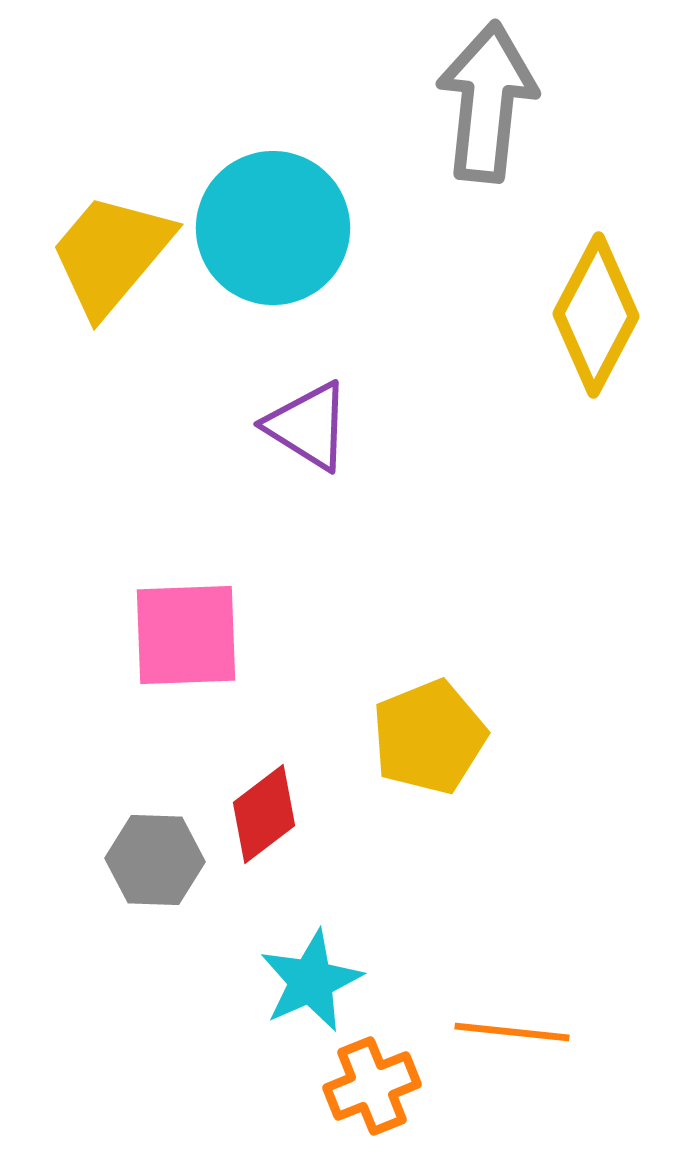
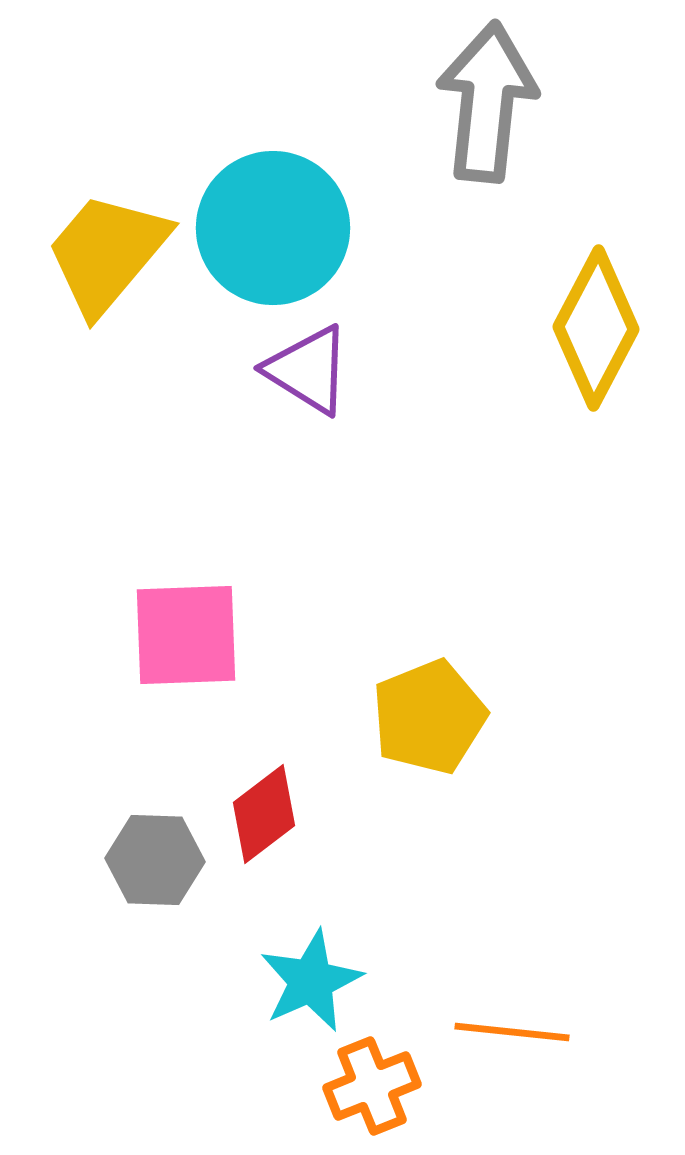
yellow trapezoid: moved 4 px left, 1 px up
yellow diamond: moved 13 px down
purple triangle: moved 56 px up
yellow pentagon: moved 20 px up
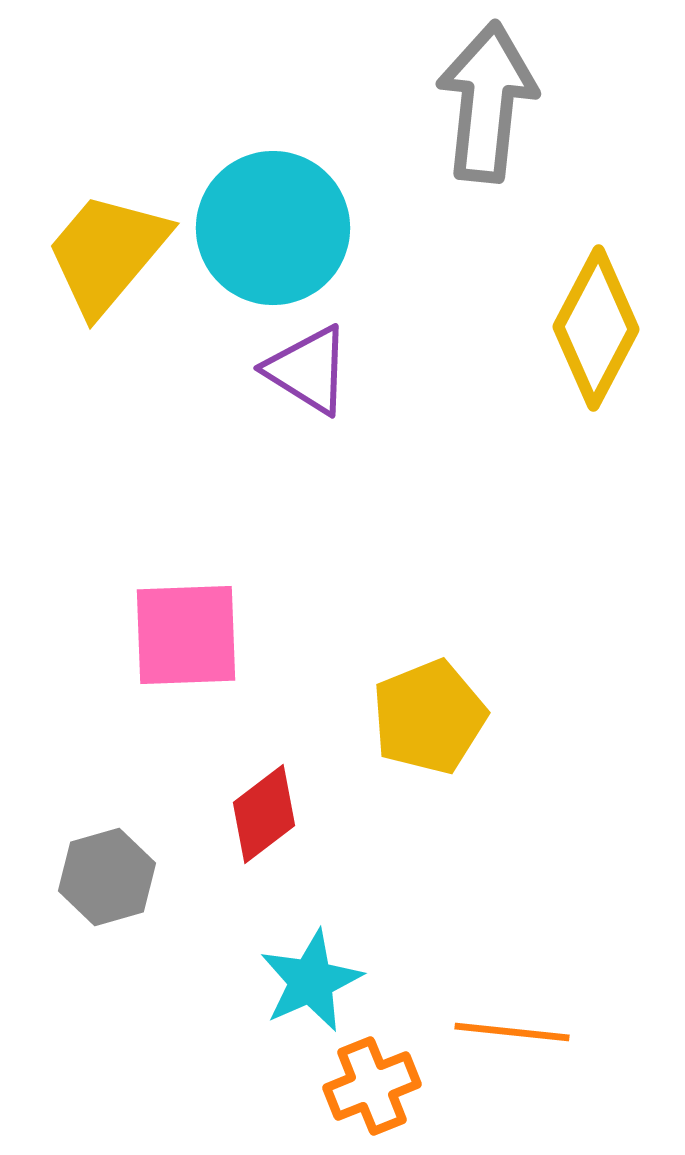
gray hexagon: moved 48 px left, 17 px down; rotated 18 degrees counterclockwise
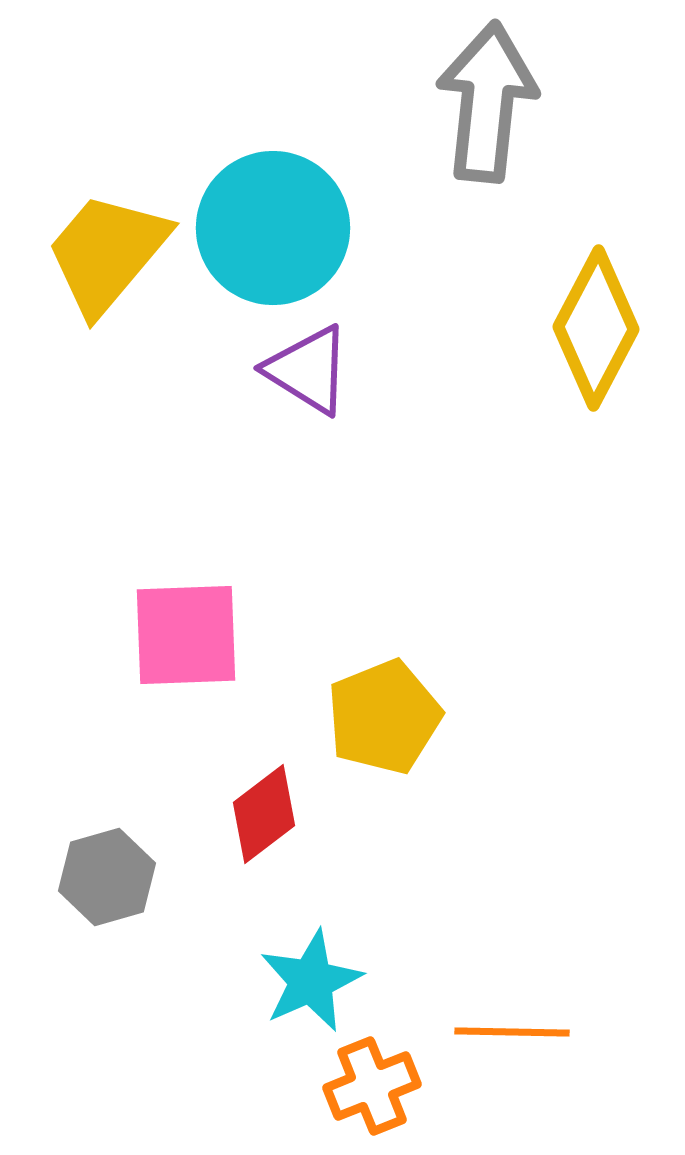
yellow pentagon: moved 45 px left
orange line: rotated 5 degrees counterclockwise
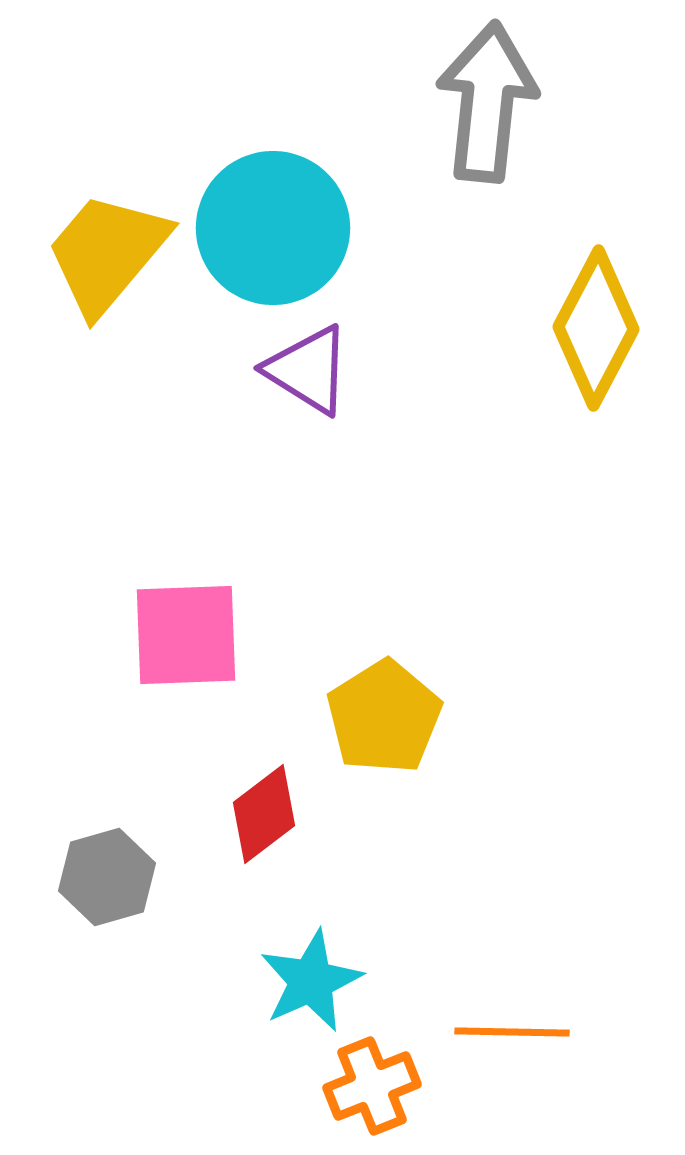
yellow pentagon: rotated 10 degrees counterclockwise
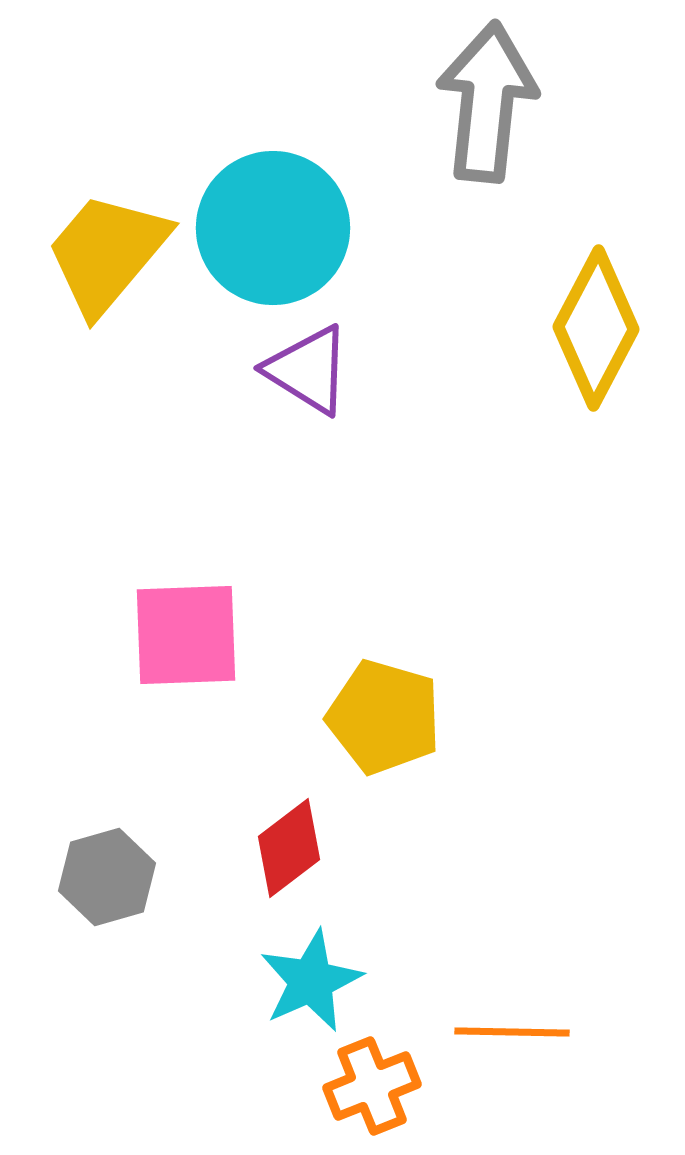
yellow pentagon: rotated 24 degrees counterclockwise
red diamond: moved 25 px right, 34 px down
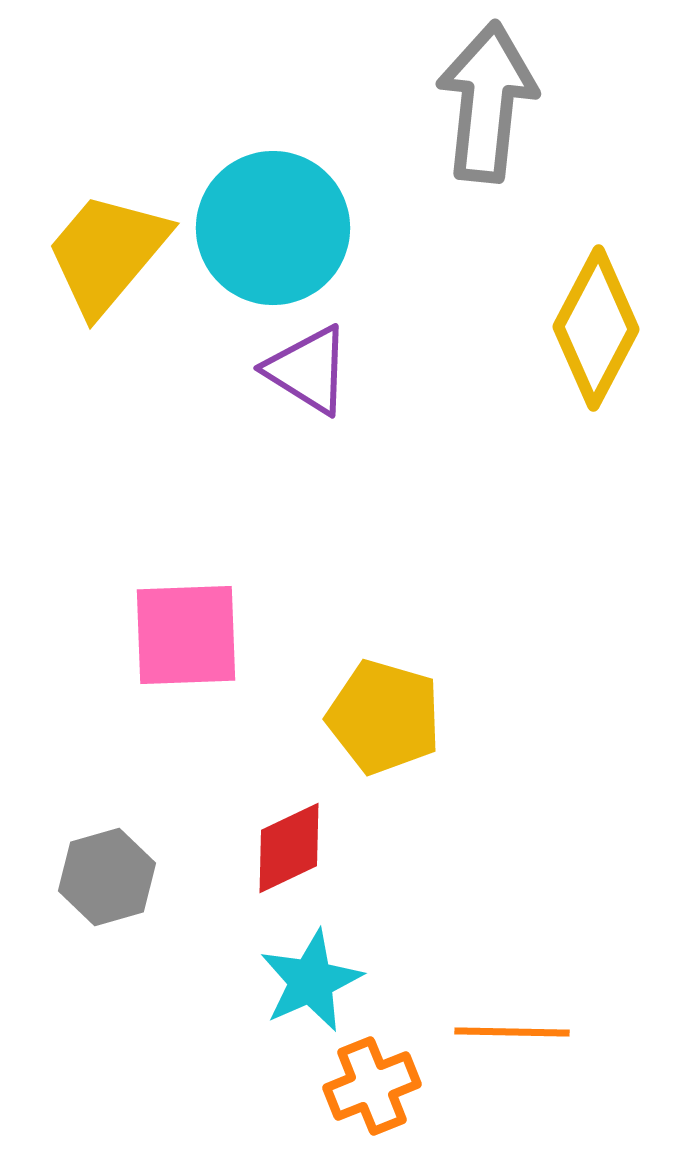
red diamond: rotated 12 degrees clockwise
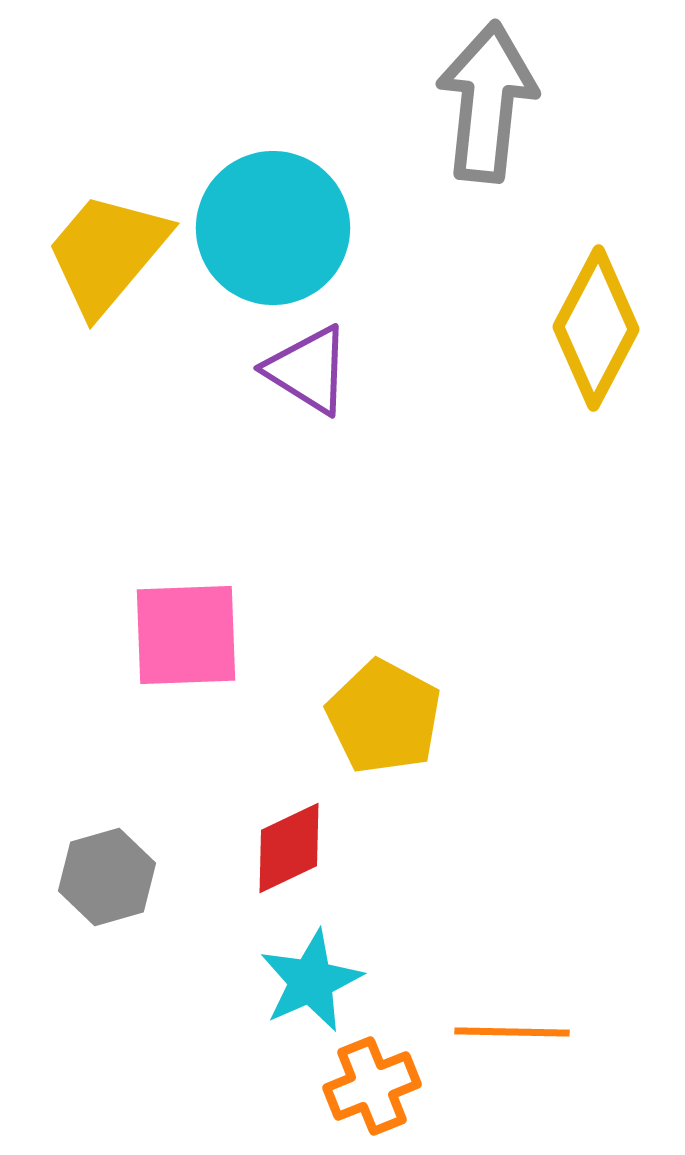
yellow pentagon: rotated 12 degrees clockwise
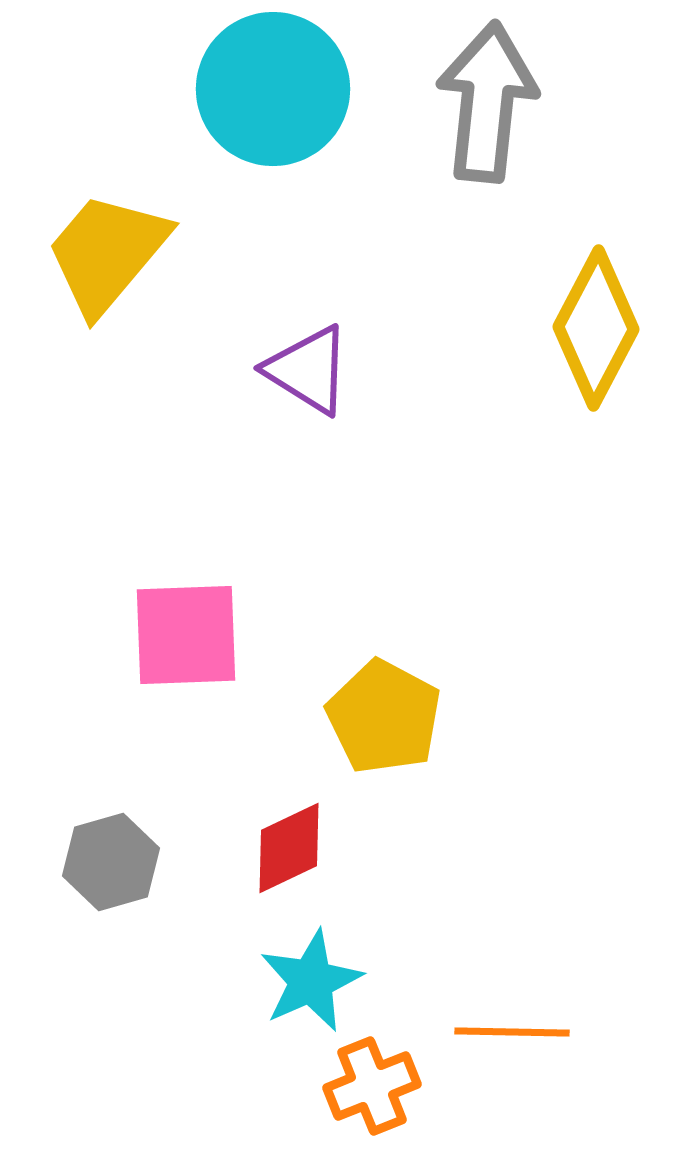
cyan circle: moved 139 px up
gray hexagon: moved 4 px right, 15 px up
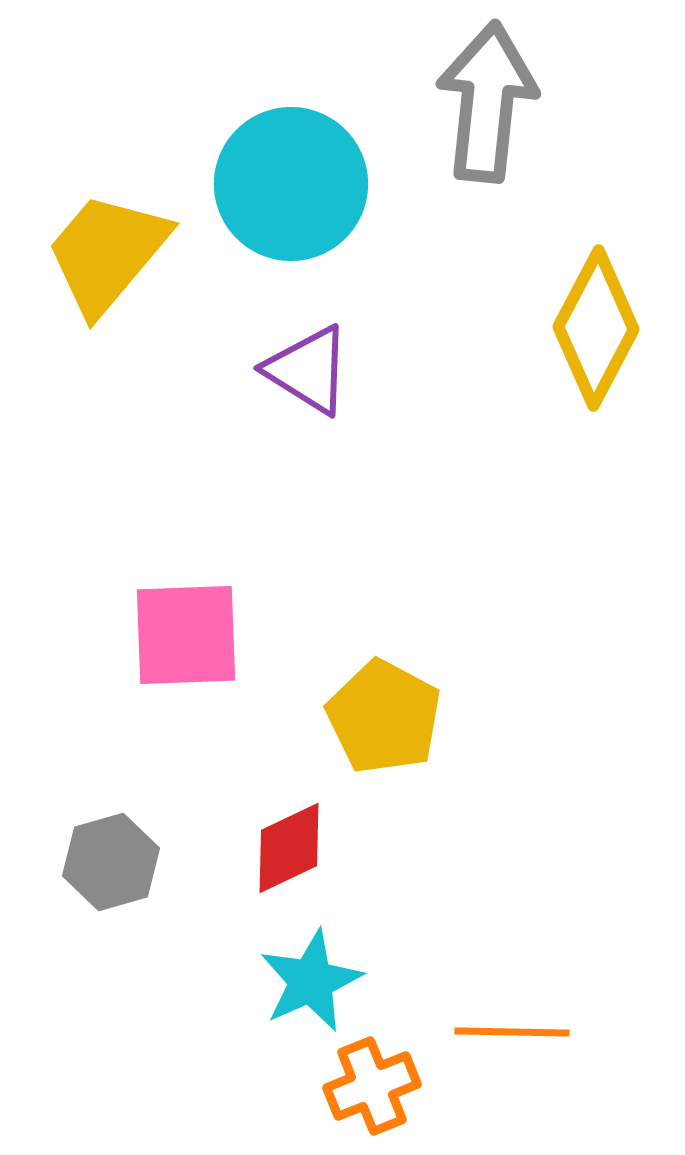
cyan circle: moved 18 px right, 95 px down
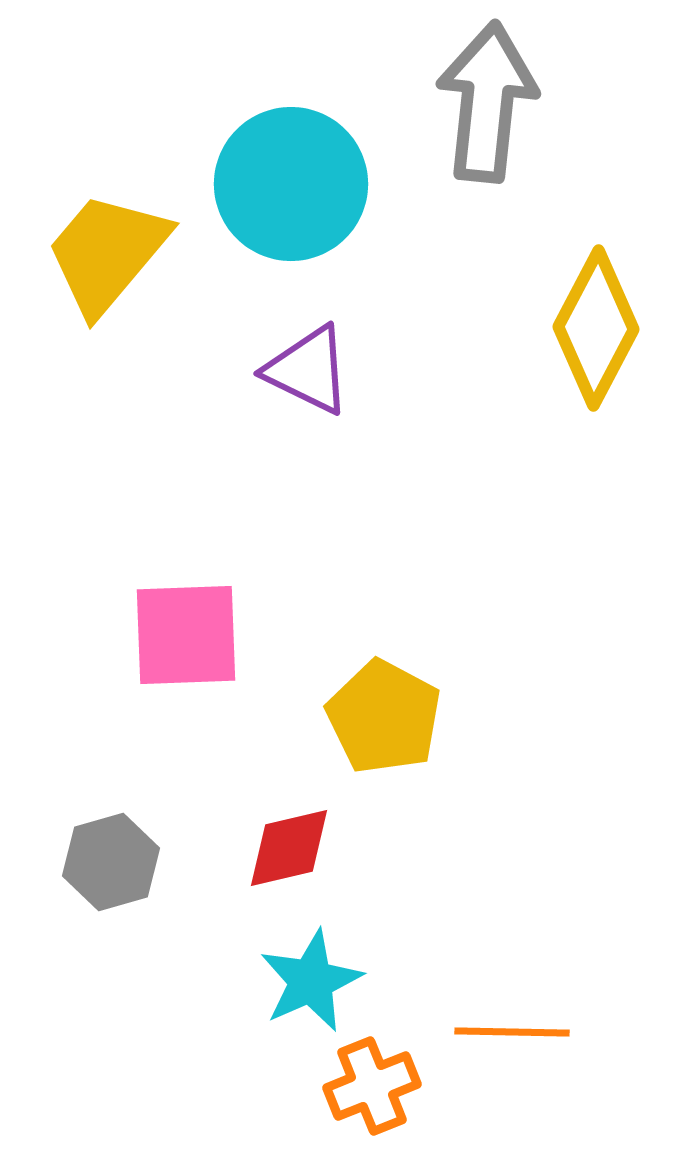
purple triangle: rotated 6 degrees counterclockwise
red diamond: rotated 12 degrees clockwise
